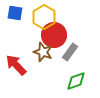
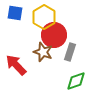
gray rectangle: rotated 18 degrees counterclockwise
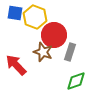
yellow hexagon: moved 9 px left; rotated 10 degrees counterclockwise
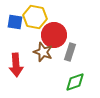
blue square: moved 9 px down
yellow hexagon: rotated 10 degrees counterclockwise
red arrow: rotated 140 degrees counterclockwise
green diamond: moved 1 px left, 1 px down
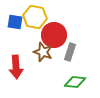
red arrow: moved 2 px down
green diamond: rotated 25 degrees clockwise
